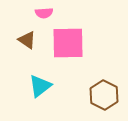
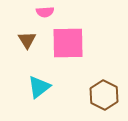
pink semicircle: moved 1 px right, 1 px up
brown triangle: rotated 24 degrees clockwise
cyan triangle: moved 1 px left, 1 px down
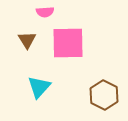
cyan triangle: rotated 10 degrees counterclockwise
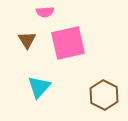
pink square: rotated 12 degrees counterclockwise
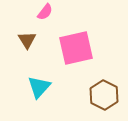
pink semicircle: rotated 48 degrees counterclockwise
pink square: moved 8 px right, 5 px down
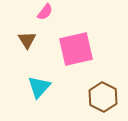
pink square: moved 1 px down
brown hexagon: moved 1 px left, 2 px down
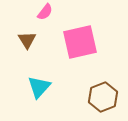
pink square: moved 4 px right, 7 px up
brown hexagon: rotated 12 degrees clockwise
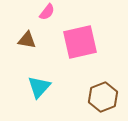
pink semicircle: moved 2 px right
brown triangle: rotated 48 degrees counterclockwise
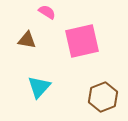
pink semicircle: rotated 96 degrees counterclockwise
pink square: moved 2 px right, 1 px up
